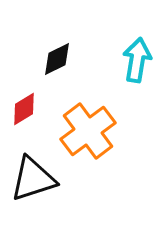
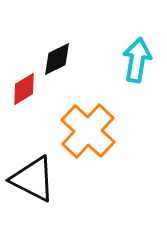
red diamond: moved 20 px up
orange cross: rotated 10 degrees counterclockwise
black triangle: rotated 45 degrees clockwise
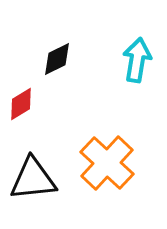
red diamond: moved 3 px left, 15 px down
orange cross: moved 19 px right, 32 px down
black triangle: rotated 33 degrees counterclockwise
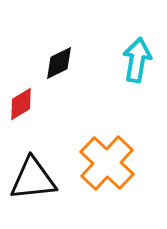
black diamond: moved 2 px right, 4 px down
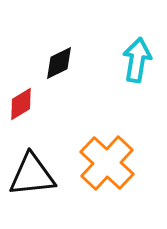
black triangle: moved 1 px left, 4 px up
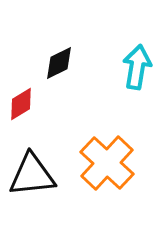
cyan arrow: moved 7 px down
